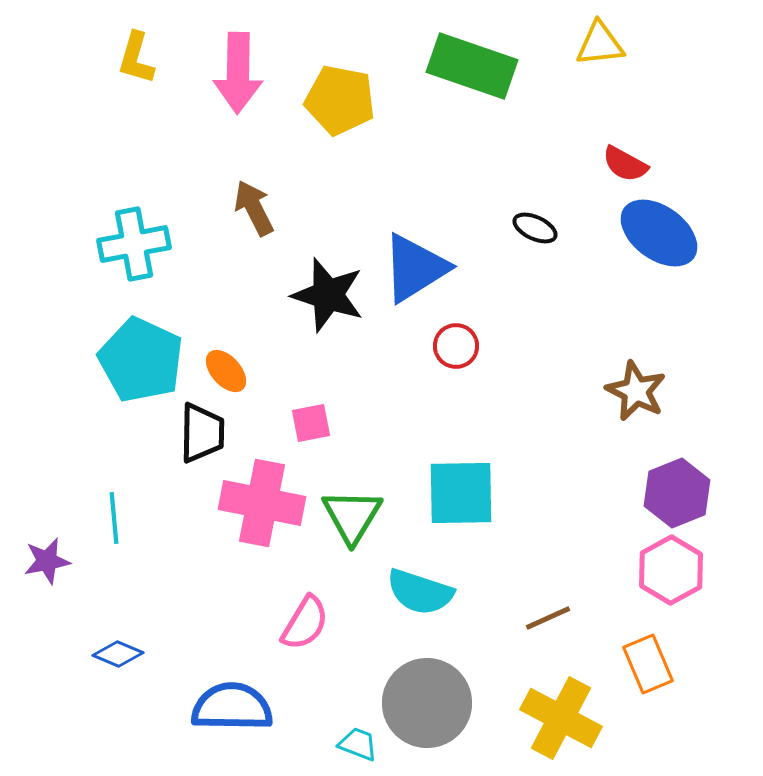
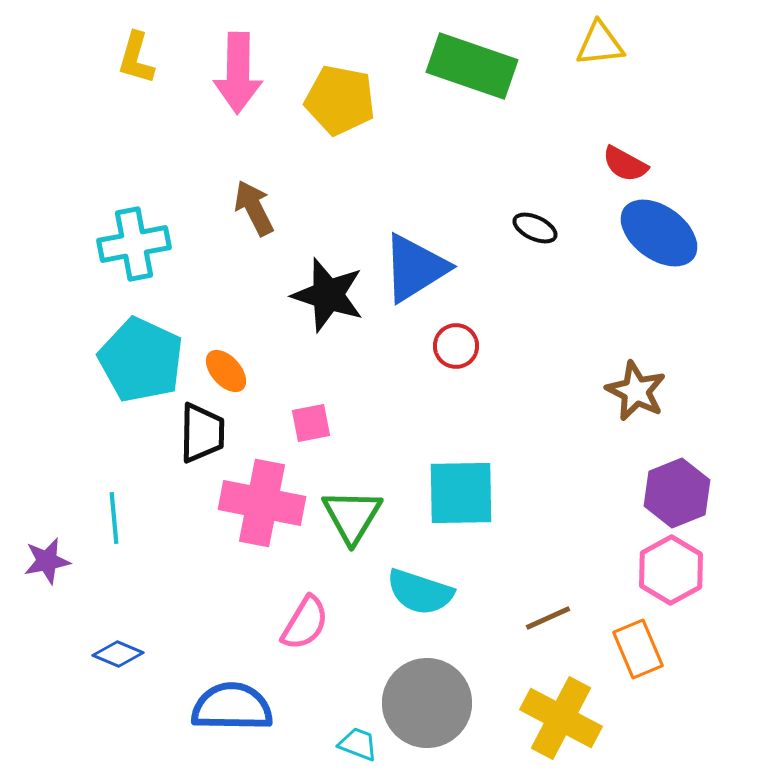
orange rectangle: moved 10 px left, 15 px up
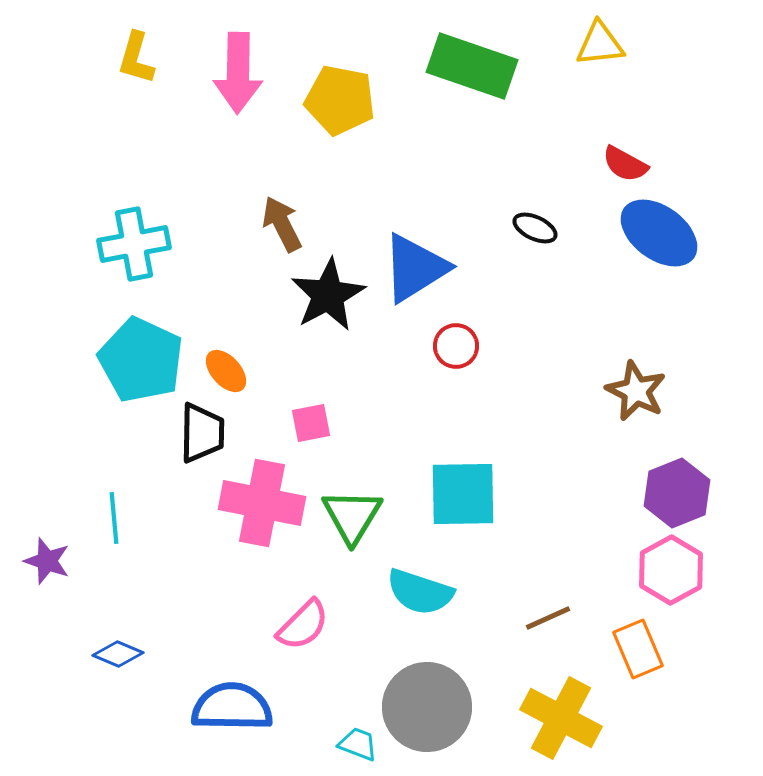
brown arrow: moved 28 px right, 16 px down
black star: rotated 26 degrees clockwise
cyan square: moved 2 px right, 1 px down
purple star: rotated 30 degrees clockwise
pink semicircle: moved 2 px left, 2 px down; rotated 14 degrees clockwise
gray circle: moved 4 px down
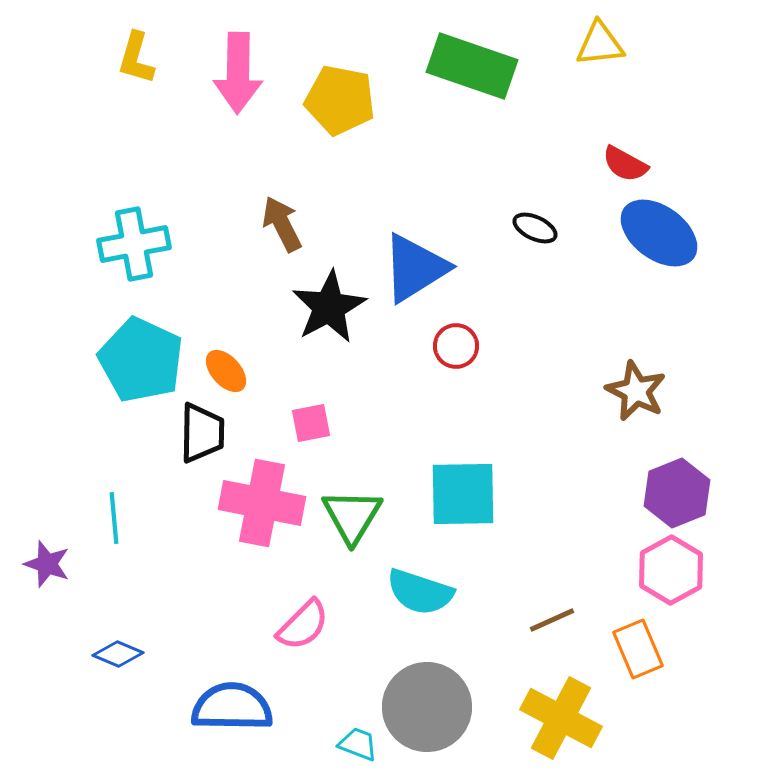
black star: moved 1 px right, 12 px down
purple star: moved 3 px down
brown line: moved 4 px right, 2 px down
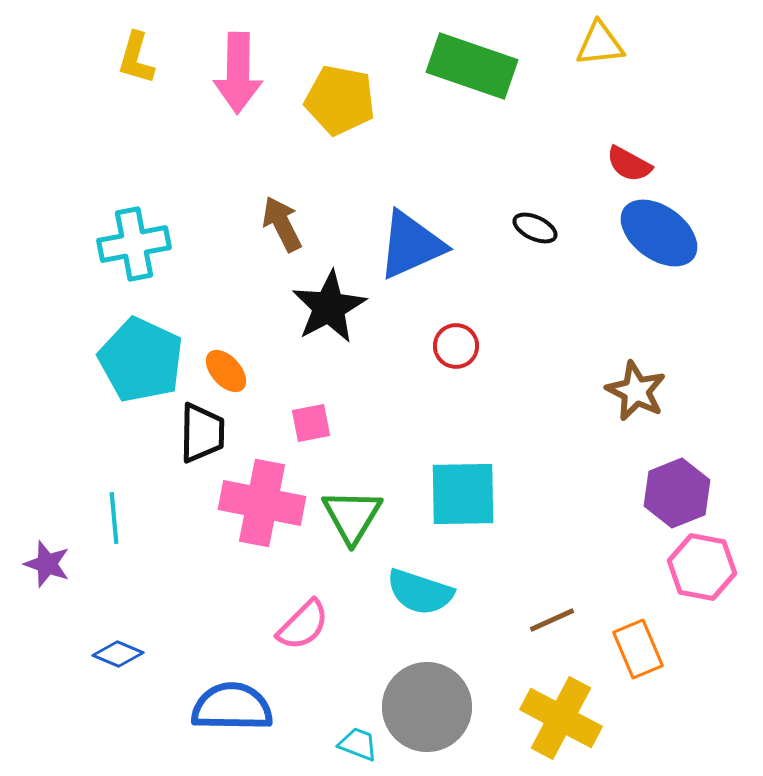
red semicircle: moved 4 px right
blue triangle: moved 4 px left, 23 px up; rotated 8 degrees clockwise
pink hexagon: moved 31 px right, 3 px up; rotated 20 degrees counterclockwise
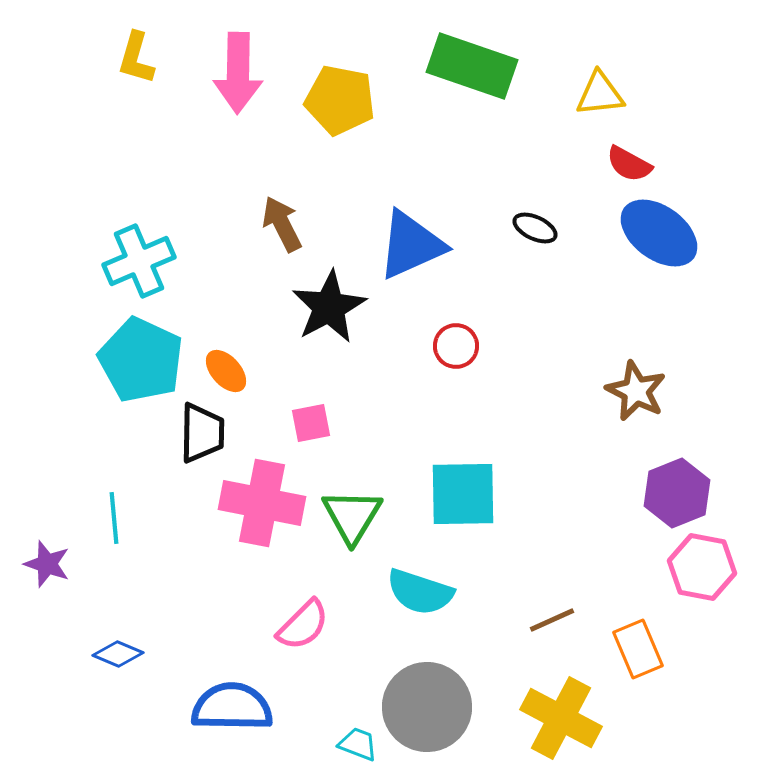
yellow triangle: moved 50 px down
cyan cross: moved 5 px right, 17 px down; rotated 12 degrees counterclockwise
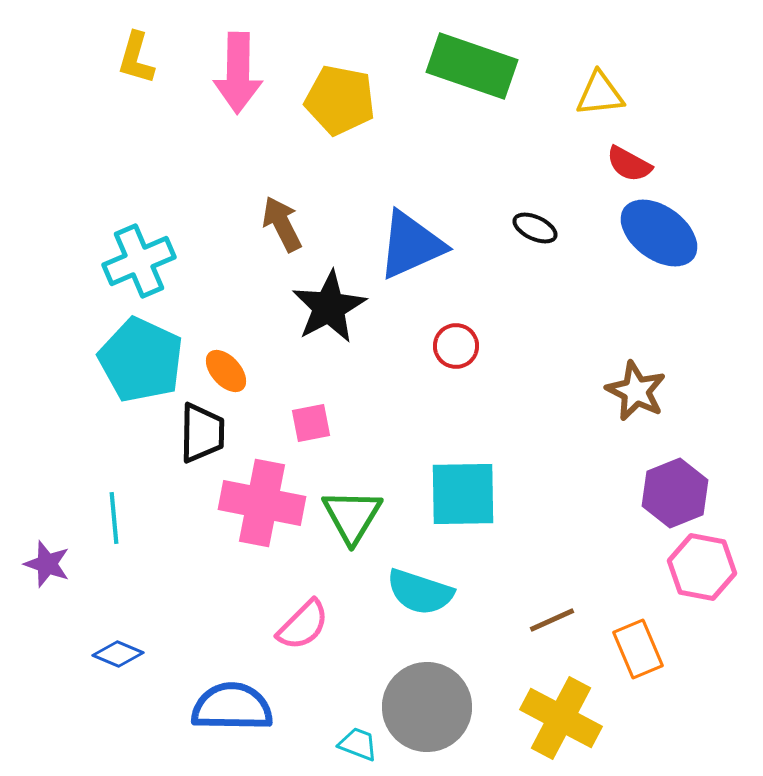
purple hexagon: moved 2 px left
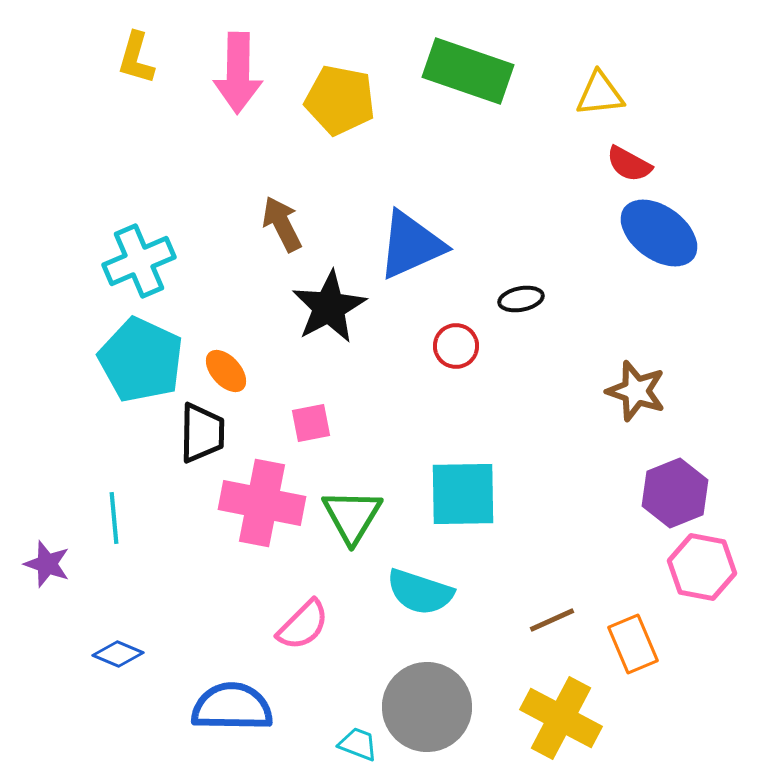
green rectangle: moved 4 px left, 5 px down
black ellipse: moved 14 px left, 71 px down; rotated 36 degrees counterclockwise
brown star: rotated 8 degrees counterclockwise
orange rectangle: moved 5 px left, 5 px up
